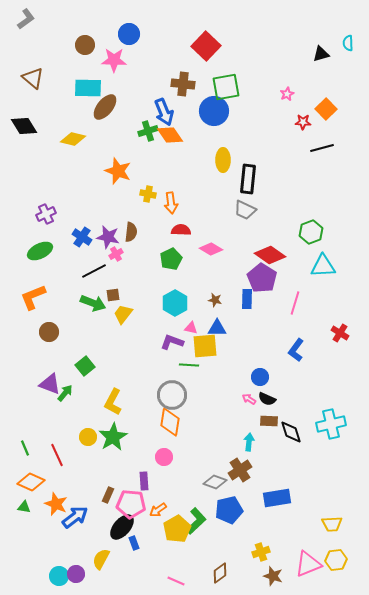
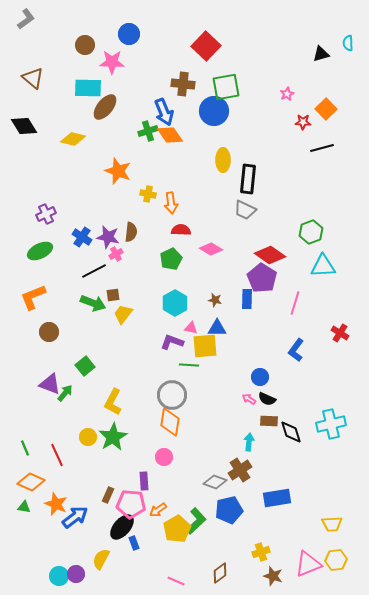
pink star at (114, 60): moved 2 px left, 2 px down
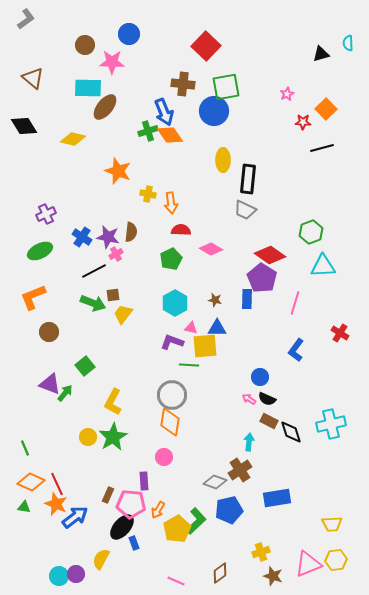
brown rectangle at (269, 421): rotated 24 degrees clockwise
red line at (57, 455): moved 29 px down
orange arrow at (158, 510): rotated 24 degrees counterclockwise
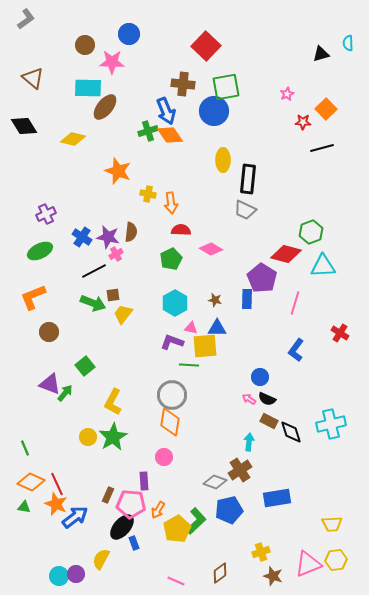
blue arrow at (164, 112): moved 2 px right, 1 px up
red diamond at (270, 255): moved 16 px right, 1 px up; rotated 20 degrees counterclockwise
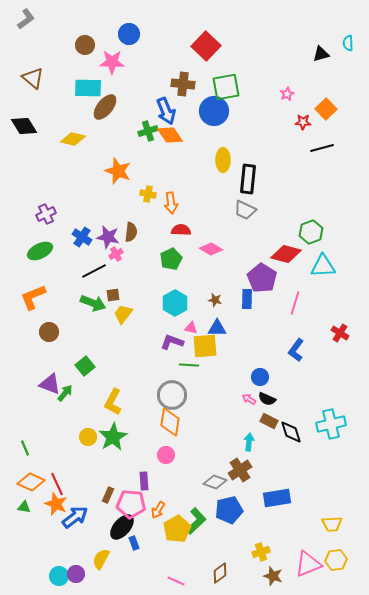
pink circle at (164, 457): moved 2 px right, 2 px up
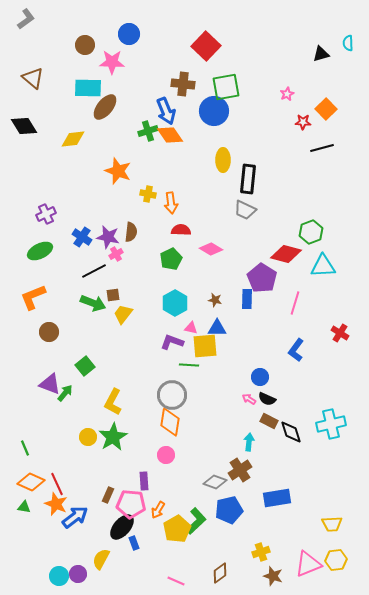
yellow diamond at (73, 139): rotated 20 degrees counterclockwise
purple circle at (76, 574): moved 2 px right
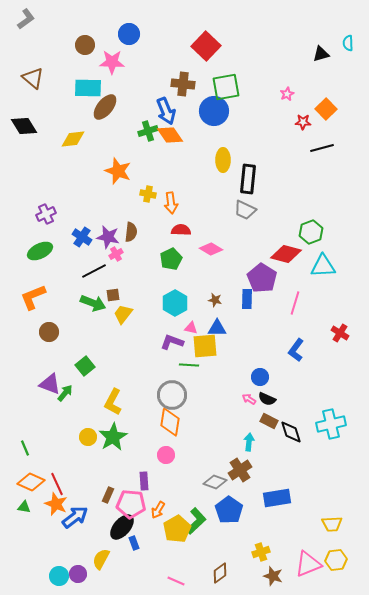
blue pentagon at (229, 510): rotated 24 degrees counterclockwise
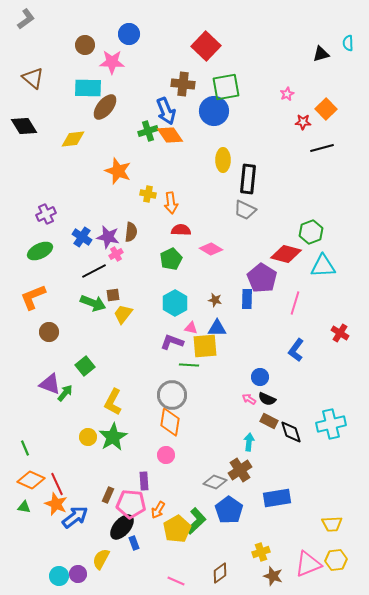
orange diamond at (31, 482): moved 2 px up
